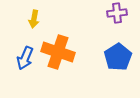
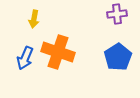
purple cross: moved 1 px down
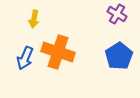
purple cross: rotated 36 degrees clockwise
blue pentagon: moved 1 px right, 1 px up
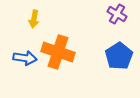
blue arrow: rotated 105 degrees counterclockwise
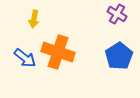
blue arrow: rotated 30 degrees clockwise
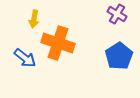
orange cross: moved 9 px up
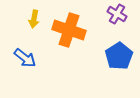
orange cross: moved 11 px right, 13 px up
